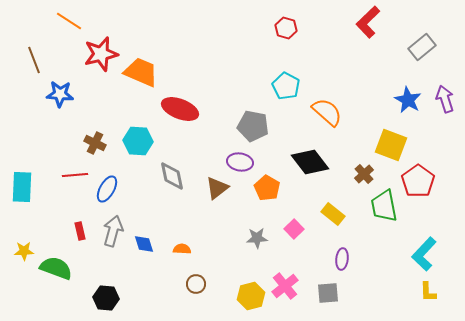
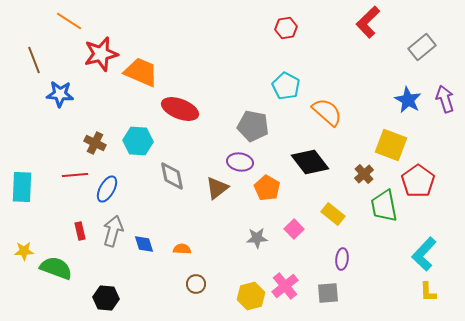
red hexagon at (286, 28): rotated 25 degrees counterclockwise
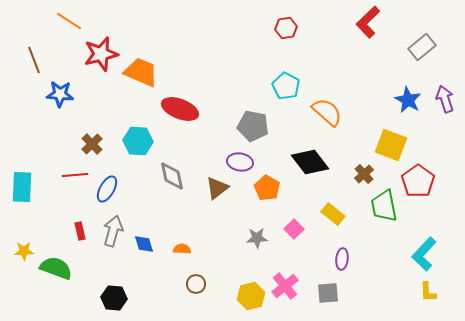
brown cross at (95, 143): moved 3 px left, 1 px down; rotated 20 degrees clockwise
black hexagon at (106, 298): moved 8 px right
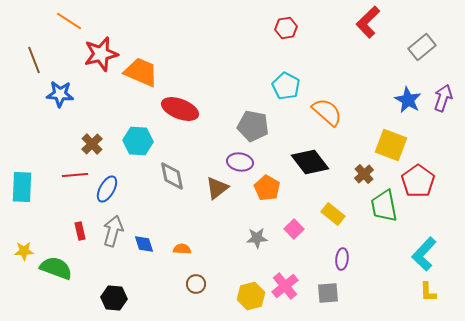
purple arrow at (445, 99): moved 2 px left, 1 px up; rotated 36 degrees clockwise
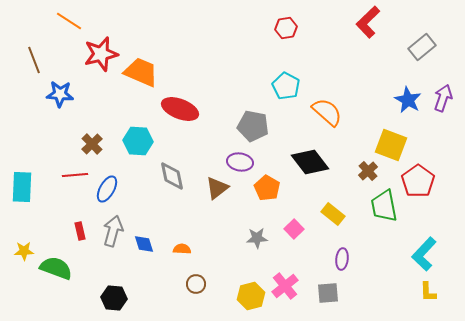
brown cross at (364, 174): moved 4 px right, 3 px up
